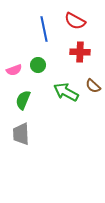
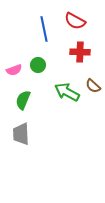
green arrow: moved 1 px right
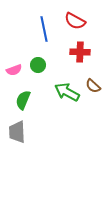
gray trapezoid: moved 4 px left, 2 px up
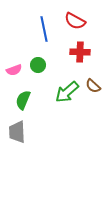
green arrow: rotated 70 degrees counterclockwise
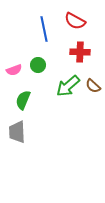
green arrow: moved 1 px right, 6 px up
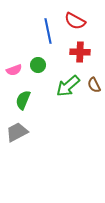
blue line: moved 4 px right, 2 px down
brown semicircle: moved 1 px right, 1 px up; rotated 21 degrees clockwise
gray trapezoid: rotated 65 degrees clockwise
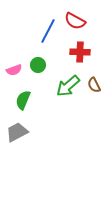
blue line: rotated 40 degrees clockwise
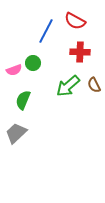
blue line: moved 2 px left
green circle: moved 5 px left, 2 px up
gray trapezoid: moved 1 px left, 1 px down; rotated 15 degrees counterclockwise
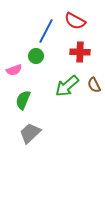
green circle: moved 3 px right, 7 px up
green arrow: moved 1 px left
gray trapezoid: moved 14 px right
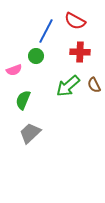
green arrow: moved 1 px right
